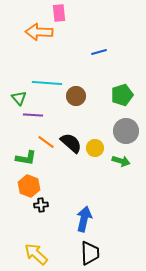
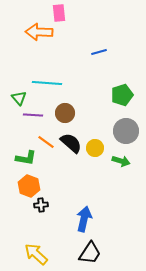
brown circle: moved 11 px left, 17 px down
black trapezoid: rotated 35 degrees clockwise
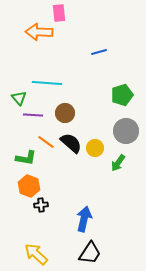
green arrow: moved 3 px left, 2 px down; rotated 108 degrees clockwise
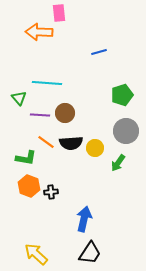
purple line: moved 7 px right
black semicircle: rotated 135 degrees clockwise
black cross: moved 10 px right, 13 px up
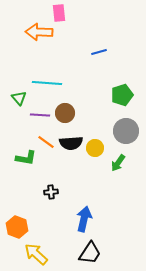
orange hexagon: moved 12 px left, 41 px down
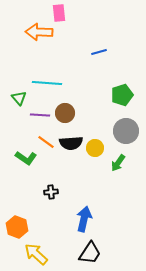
green L-shape: rotated 25 degrees clockwise
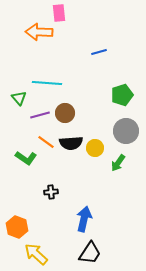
purple line: rotated 18 degrees counterclockwise
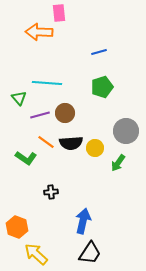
green pentagon: moved 20 px left, 8 px up
blue arrow: moved 1 px left, 2 px down
